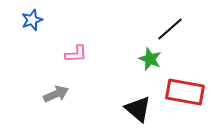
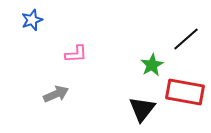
black line: moved 16 px right, 10 px down
green star: moved 2 px right, 6 px down; rotated 20 degrees clockwise
black triangle: moved 4 px right; rotated 28 degrees clockwise
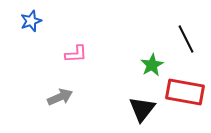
blue star: moved 1 px left, 1 px down
black line: rotated 76 degrees counterclockwise
gray arrow: moved 4 px right, 3 px down
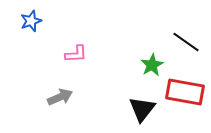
black line: moved 3 px down; rotated 28 degrees counterclockwise
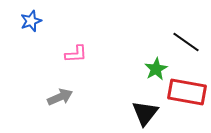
green star: moved 4 px right, 4 px down
red rectangle: moved 2 px right
black triangle: moved 3 px right, 4 px down
